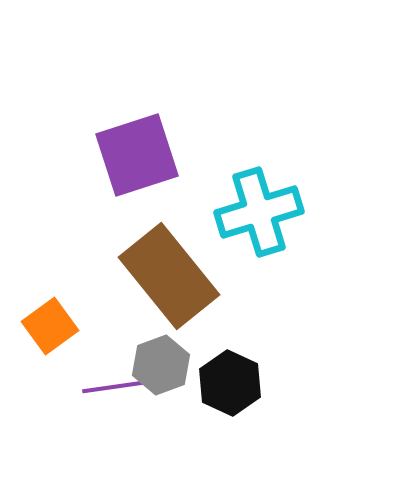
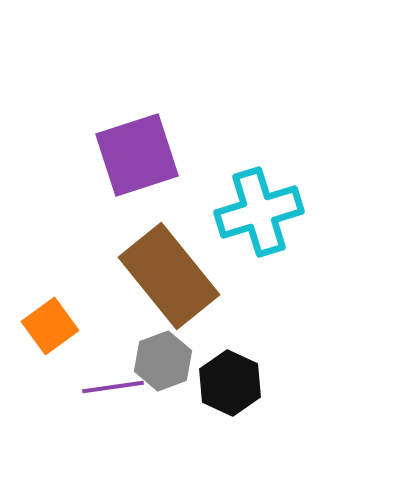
gray hexagon: moved 2 px right, 4 px up
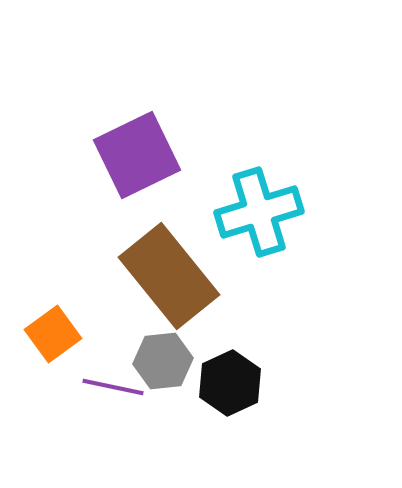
purple square: rotated 8 degrees counterclockwise
orange square: moved 3 px right, 8 px down
gray hexagon: rotated 14 degrees clockwise
black hexagon: rotated 10 degrees clockwise
purple line: rotated 20 degrees clockwise
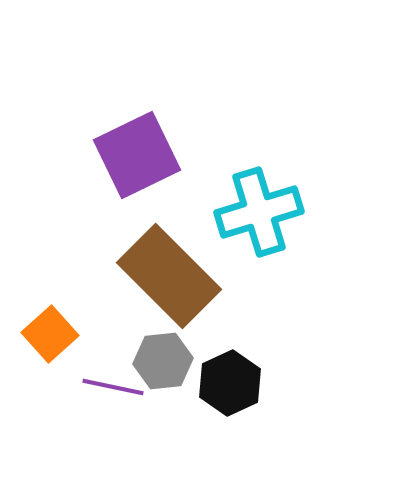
brown rectangle: rotated 6 degrees counterclockwise
orange square: moved 3 px left; rotated 6 degrees counterclockwise
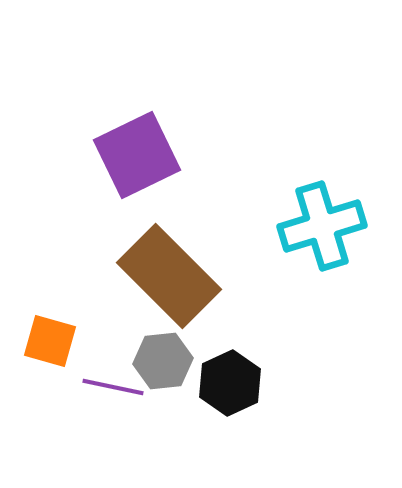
cyan cross: moved 63 px right, 14 px down
orange square: moved 7 px down; rotated 32 degrees counterclockwise
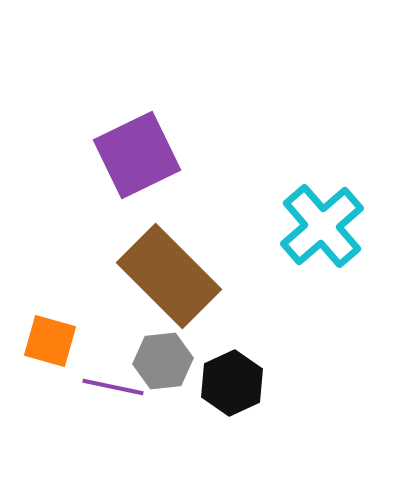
cyan cross: rotated 24 degrees counterclockwise
black hexagon: moved 2 px right
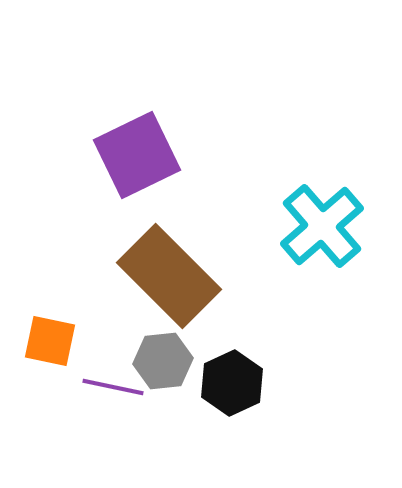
orange square: rotated 4 degrees counterclockwise
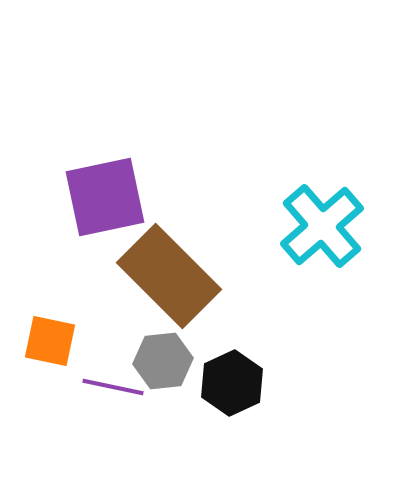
purple square: moved 32 px left, 42 px down; rotated 14 degrees clockwise
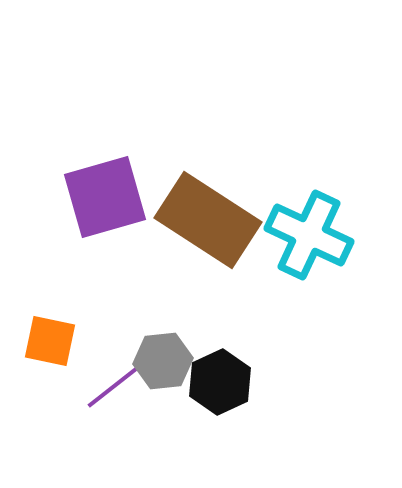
purple square: rotated 4 degrees counterclockwise
cyan cross: moved 13 px left, 9 px down; rotated 24 degrees counterclockwise
brown rectangle: moved 39 px right, 56 px up; rotated 12 degrees counterclockwise
black hexagon: moved 12 px left, 1 px up
purple line: rotated 50 degrees counterclockwise
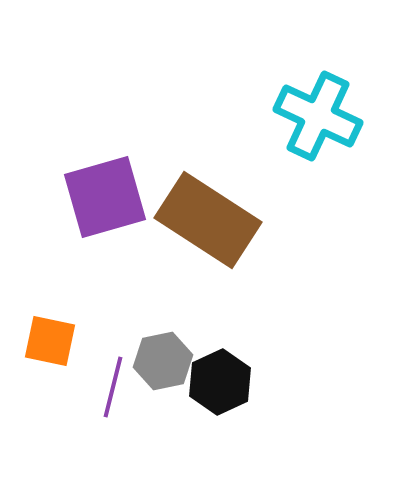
cyan cross: moved 9 px right, 119 px up
gray hexagon: rotated 6 degrees counterclockwise
purple line: rotated 38 degrees counterclockwise
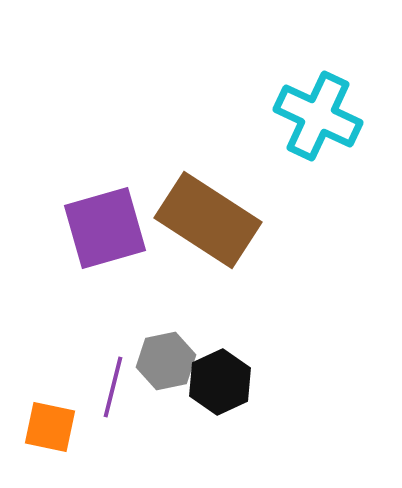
purple square: moved 31 px down
orange square: moved 86 px down
gray hexagon: moved 3 px right
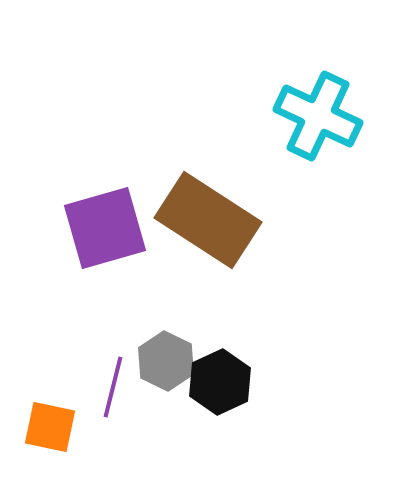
gray hexagon: rotated 22 degrees counterclockwise
